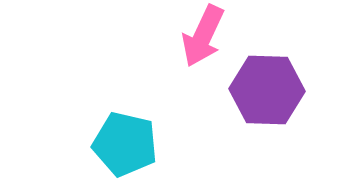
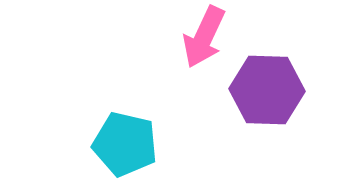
pink arrow: moved 1 px right, 1 px down
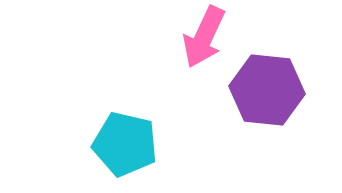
purple hexagon: rotated 4 degrees clockwise
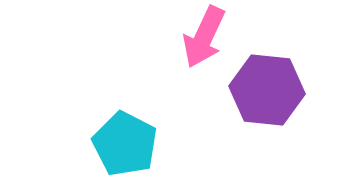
cyan pentagon: rotated 14 degrees clockwise
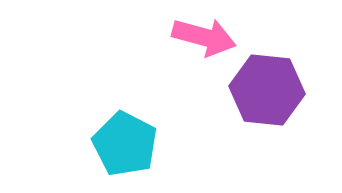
pink arrow: rotated 100 degrees counterclockwise
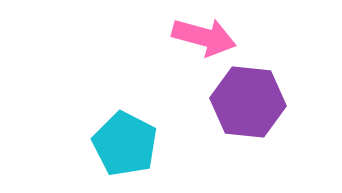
purple hexagon: moved 19 px left, 12 px down
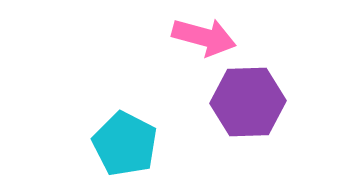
purple hexagon: rotated 8 degrees counterclockwise
